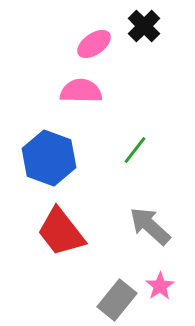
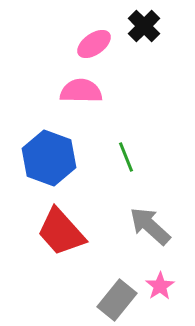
green line: moved 9 px left, 7 px down; rotated 60 degrees counterclockwise
red trapezoid: rotated 4 degrees counterclockwise
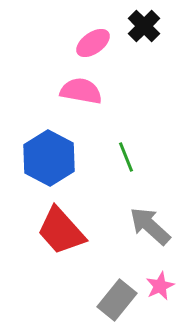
pink ellipse: moved 1 px left, 1 px up
pink semicircle: rotated 9 degrees clockwise
blue hexagon: rotated 8 degrees clockwise
red trapezoid: moved 1 px up
pink star: rotated 8 degrees clockwise
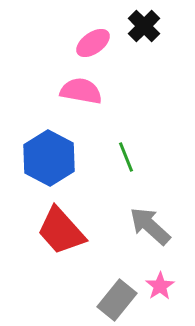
pink star: rotated 8 degrees counterclockwise
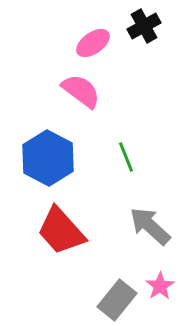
black cross: rotated 16 degrees clockwise
pink semicircle: rotated 27 degrees clockwise
blue hexagon: moved 1 px left
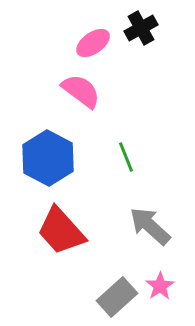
black cross: moved 3 px left, 2 px down
gray rectangle: moved 3 px up; rotated 9 degrees clockwise
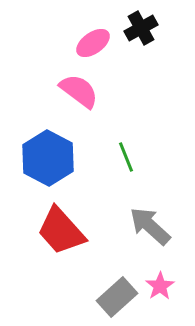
pink semicircle: moved 2 px left
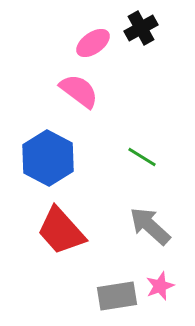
green line: moved 16 px right; rotated 36 degrees counterclockwise
pink star: rotated 12 degrees clockwise
gray rectangle: moved 1 px up; rotated 33 degrees clockwise
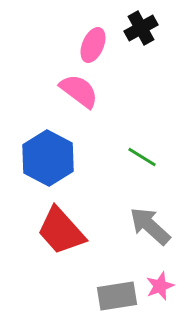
pink ellipse: moved 2 px down; rotated 32 degrees counterclockwise
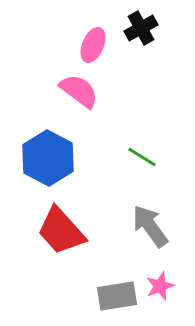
gray arrow: rotated 12 degrees clockwise
